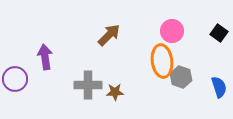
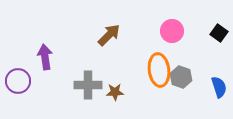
orange ellipse: moved 3 px left, 9 px down
purple circle: moved 3 px right, 2 px down
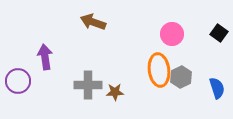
pink circle: moved 3 px down
brown arrow: moved 16 px left, 13 px up; rotated 115 degrees counterclockwise
gray hexagon: rotated 15 degrees clockwise
blue semicircle: moved 2 px left, 1 px down
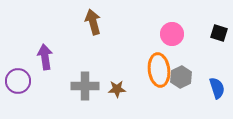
brown arrow: rotated 55 degrees clockwise
black square: rotated 18 degrees counterclockwise
gray cross: moved 3 px left, 1 px down
brown star: moved 2 px right, 3 px up
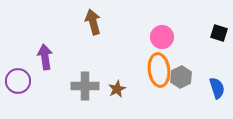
pink circle: moved 10 px left, 3 px down
brown star: rotated 24 degrees counterclockwise
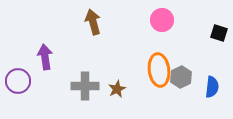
pink circle: moved 17 px up
blue semicircle: moved 5 px left, 1 px up; rotated 25 degrees clockwise
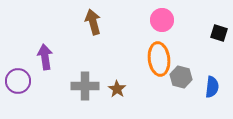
orange ellipse: moved 11 px up
gray hexagon: rotated 20 degrees counterclockwise
brown star: rotated 12 degrees counterclockwise
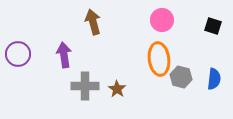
black square: moved 6 px left, 7 px up
purple arrow: moved 19 px right, 2 px up
purple circle: moved 27 px up
blue semicircle: moved 2 px right, 8 px up
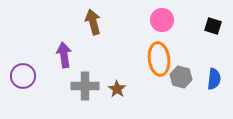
purple circle: moved 5 px right, 22 px down
